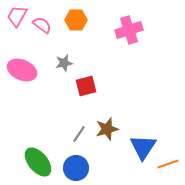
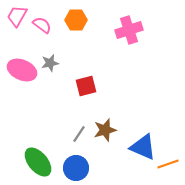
gray star: moved 14 px left
brown star: moved 2 px left, 1 px down
blue triangle: rotated 40 degrees counterclockwise
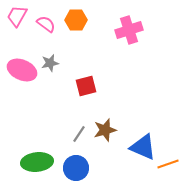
pink semicircle: moved 4 px right, 1 px up
green ellipse: moved 1 px left; rotated 56 degrees counterclockwise
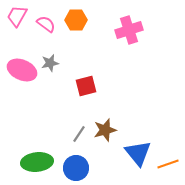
blue triangle: moved 5 px left, 6 px down; rotated 28 degrees clockwise
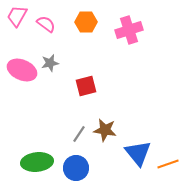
orange hexagon: moved 10 px right, 2 px down
brown star: rotated 25 degrees clockwise
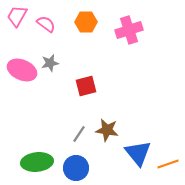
brown star: moved 2 px right
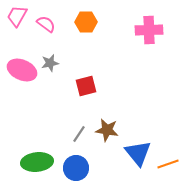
pink cross: moved 20 px right; rotated 16 degrees clockwise
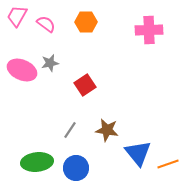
red square: moved 1 px left, 1 px up; rotated 20 degrees counterclockwise
gray line: moved 9 px left, 4 px up
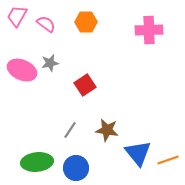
orange line: moved 4 px up
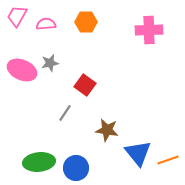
pink semicircle: rotated 42 degrees counterclockwise
red square: rotated 20 degrees counterclockwise
gray line: moved 5 px left, 17 px up
green ellipse: moved 2 px right
